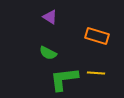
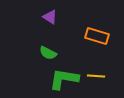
yellow line: moved 3 px down
green L-shape: rotated 16 degrees clockwise
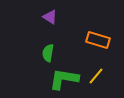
orange rectangle: moved 1 px right, 4 px down
green semicircle: rotated 72 degrees clockwise
yellow line: rotated 54 degrees counterclockwise
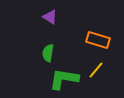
yellow line: moved 6 px up
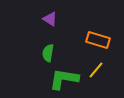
purple triangle: moved 2 px down
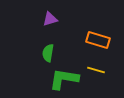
purple triangle: rotated 49 degrees counterclockwise
yellow line: rotated 66 degrees clockwise
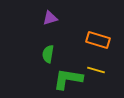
purple triangle: moved 1 px up
green semicircle: moved 1 px down
green L-shape: moved 4 px right
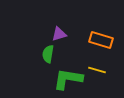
purple triangle: moved 9 px right, 16 px down
orange rectangle: moved 3 px right
yellow line: moved 1 px right
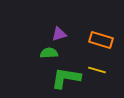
green semicircle: moved 1 px right, 1 px up; rotated 78 degrees clockwise
green L-shape: moved 2 px left, 1 px up
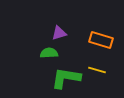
purple triangle: moved 1 px up
